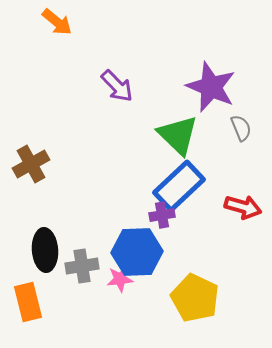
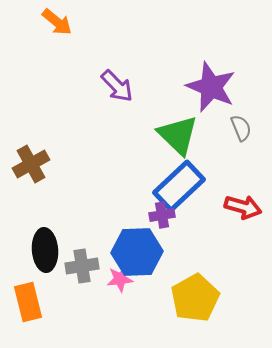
yellow pentagon: rotated 18 degrees clockwise
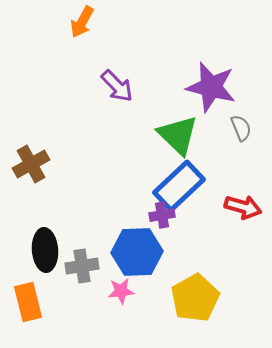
orange arrow: moved 25 px right; rotated 80 degrees clockwise
purple star: rotated 9 degrees counterclockwise
pink star: moved 1 px right, 12 px down
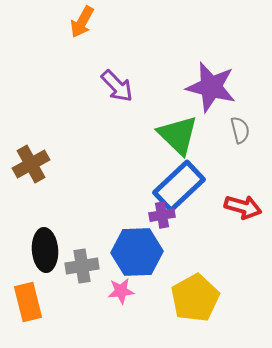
gray semicircle: moved 1 px left, 2 px down; rotated 8 degrees clockwise
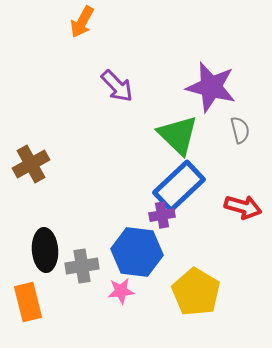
blue hexagon: rotated 9 degrees clockwise
yellow pentagon: moved 1 px right, 6 px up; rotated 12 degrees counterclockwise
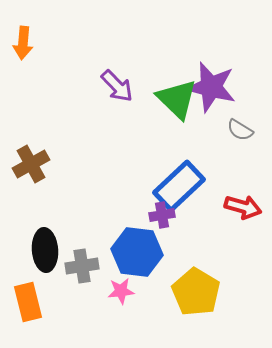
orange arrow: moved 59 px left, 21 px down; rotated 24 degrees counterclockwise
gray semicircle: rotated 136 degrees clockwise
green triangle: moved 1 px left, 36 px up
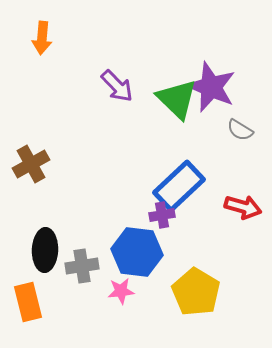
orange arrow: moved 19 px right, 5 px up
purple star: rotated 9 degrees clockwise
black ellipse: rotated 6 degrees clockwise
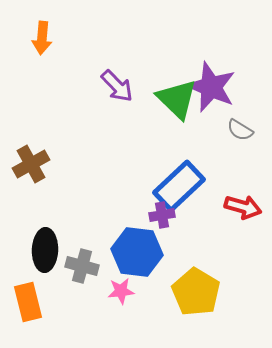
gray cross: rotated 24 degrees clockwise
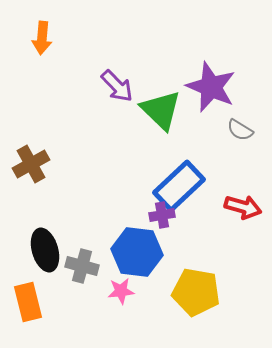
green triangle: moved 16 px left, 11 px down
black ellipse: rotated 18 degrees counterclockwise
yellow pentagon: rotated 21 degrees counterclockwise
